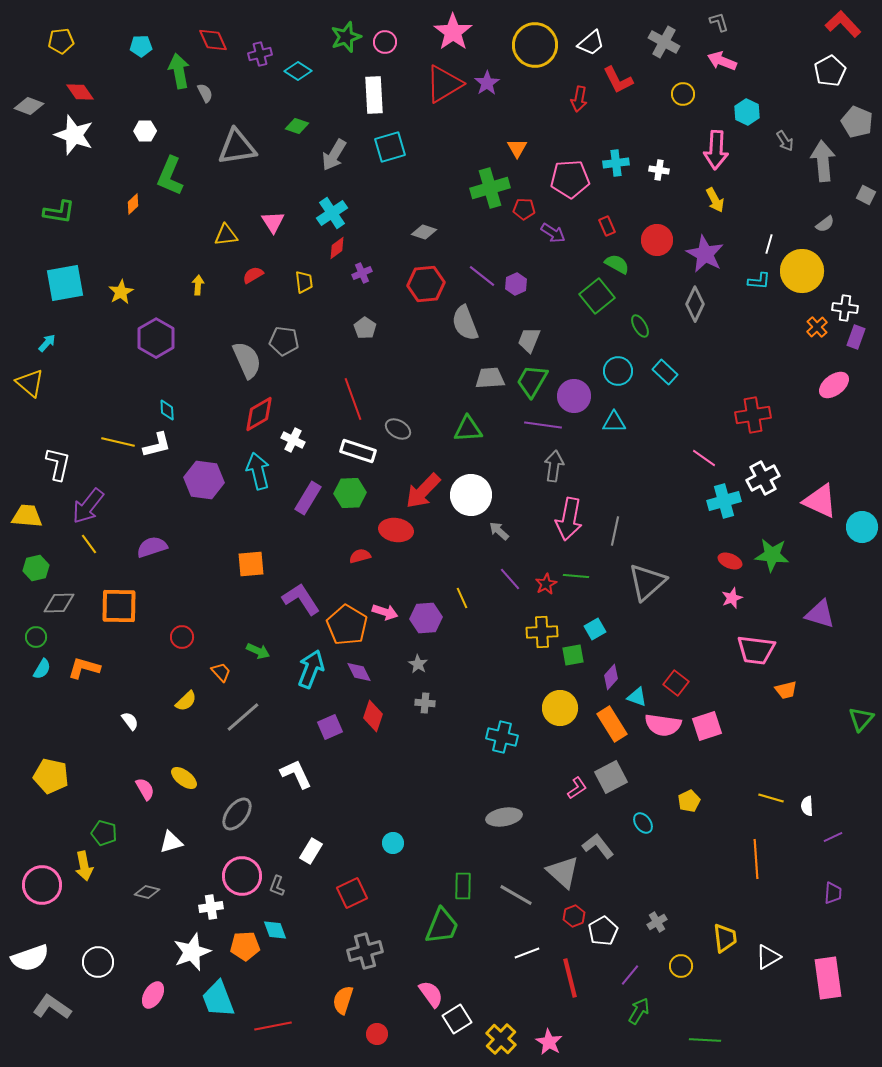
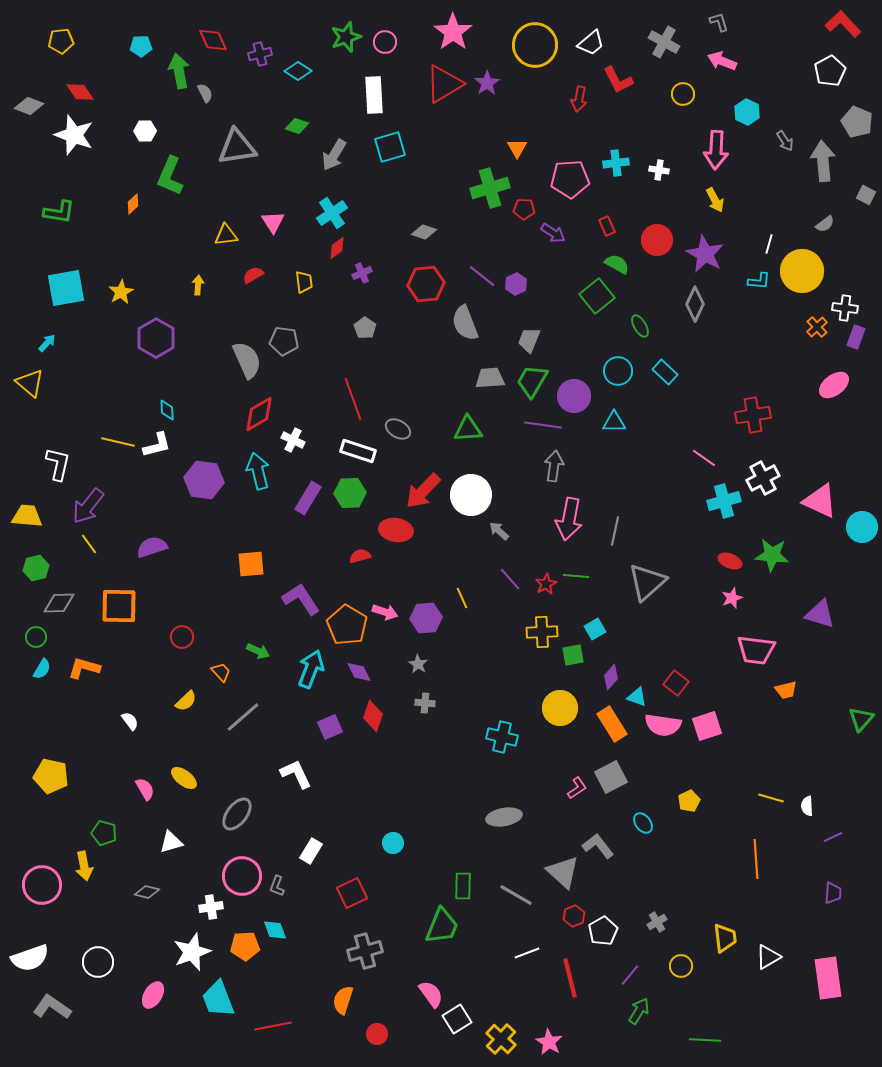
cyan square at (65, 283): moved 1 px right, 5 px down
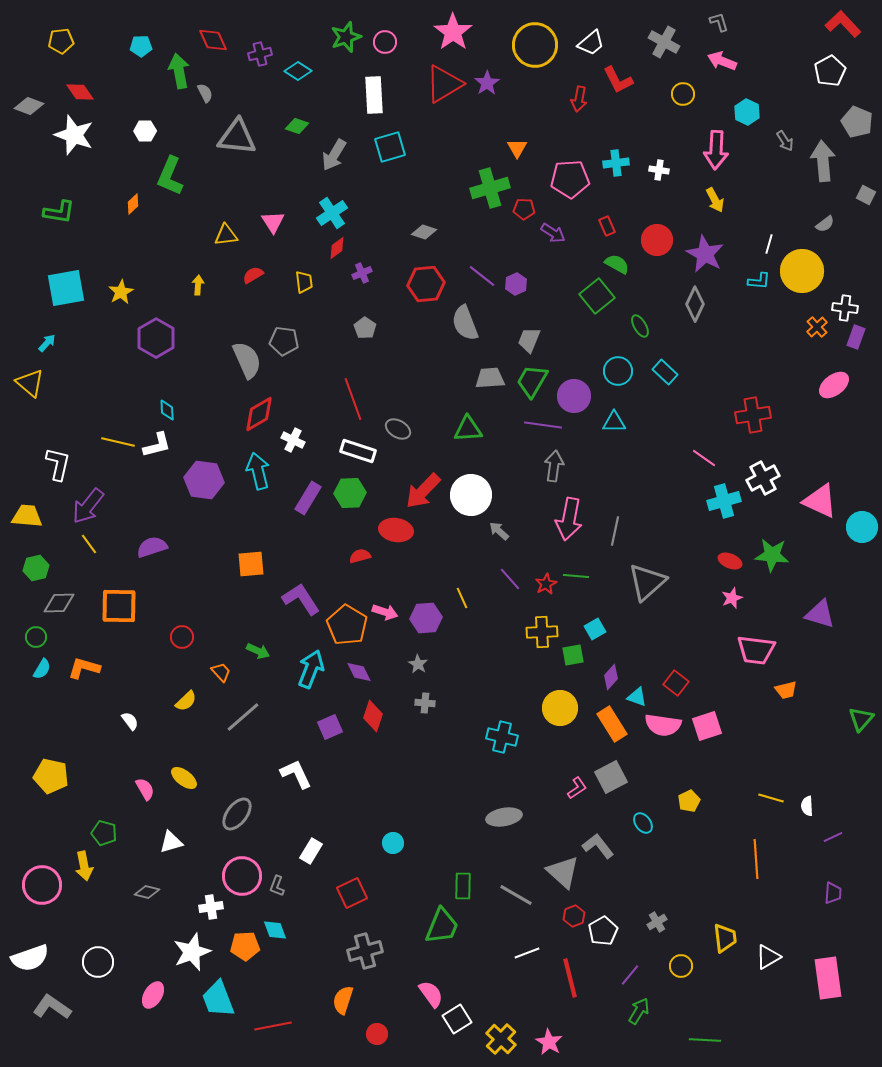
gray triangle at (237, 147): moved 10 px up; rotated 15 degrees clockwise
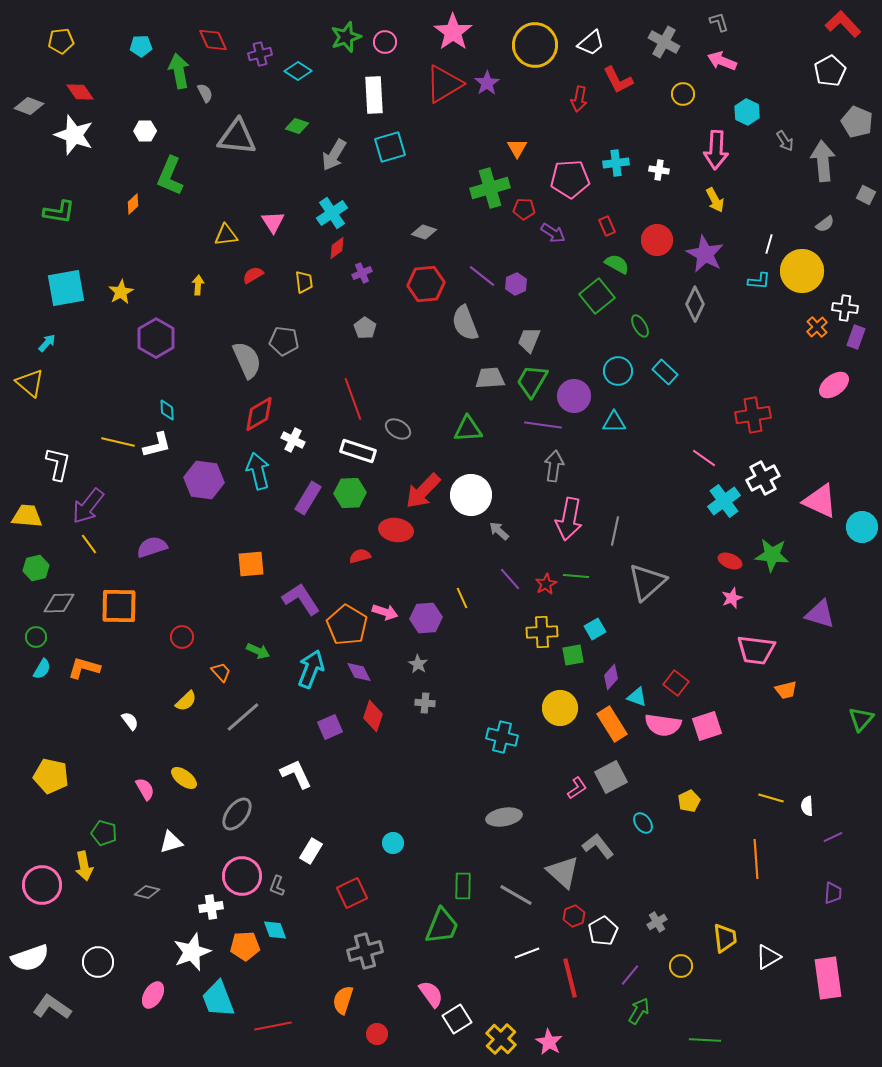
cyan cross at (724, 501): rotated 20 degrees counterclockwise
